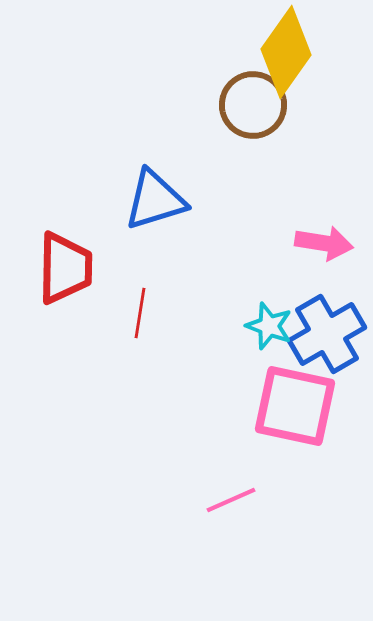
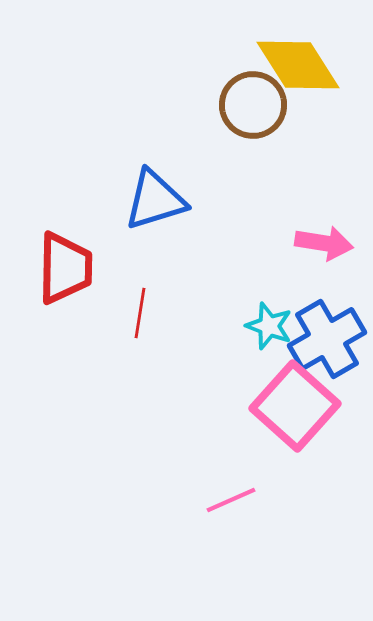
yellow diamond: moved 12 px right, 13 px down; rotated 68 degrees counterclockwise
blue cross: moved 5 px down
pink square: rotated 30 degrees clockwise
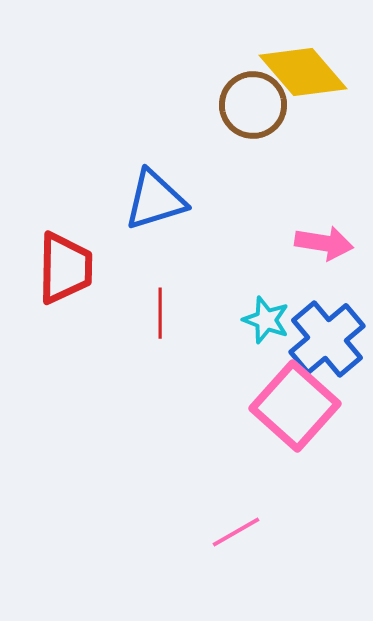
yellow diamond: moved 5 px right, 7 px down; rotated 8 degrees counterclockwise
red line: moved 20 px right; rotated 9 degrees counterclockwise
cyan star: moved 3 px left, 6 px up
blue cross: rotated 10 degrees counterclockwise
pink line: moved 5 px right, 32 px down; rotated 6 degrees counterclockwise
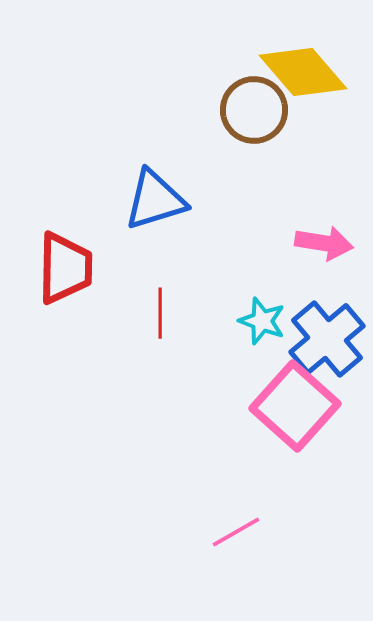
brown circle: moved 1 px right, 5 px down
cyan star: moved 4 px left, 1 px down
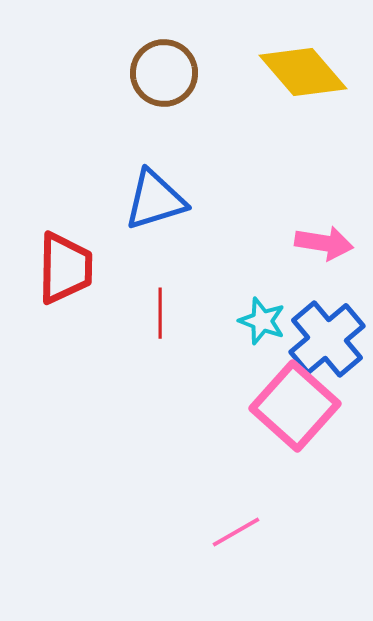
brown circle: moved 90 px left, 37 px up
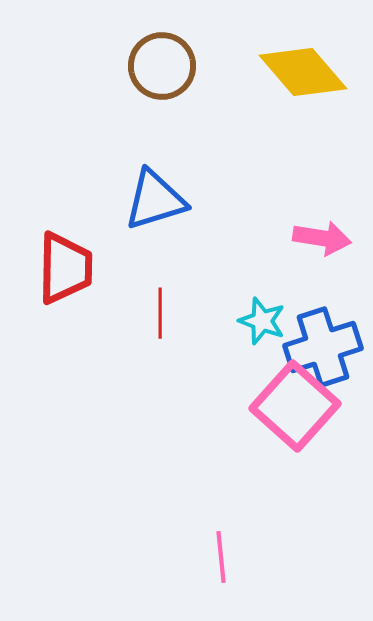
brown circle: moved 2 px left, 7 px up
pink arrow: moved 2 px left, 5 px up
blue cross: moved 4 px left, 8 px down; rotated 22 degrees clockwise
pink line: moved 15 px left, 25 px down; rotated 66 degrees counterclockwise
